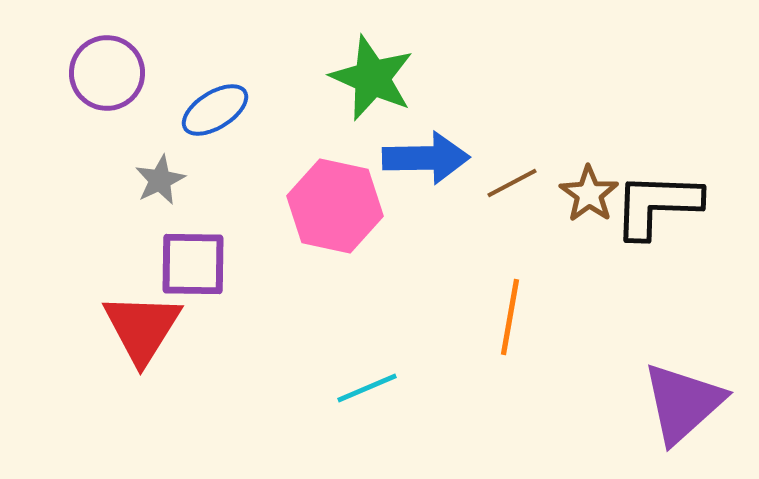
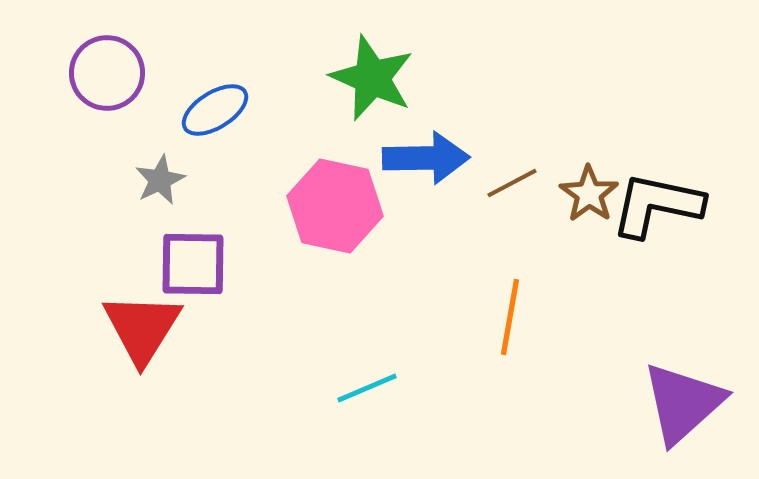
black L-shape: rotated 10 degrees clockwise
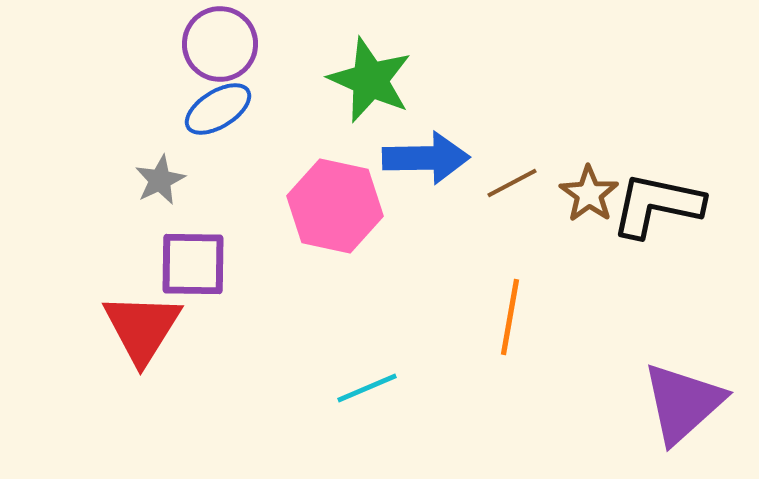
purple circle: moved 113 px right, 29 px up
green star: moved 2 px left, 2 px down
blue ellipse: moved 3 px right, 1 px up
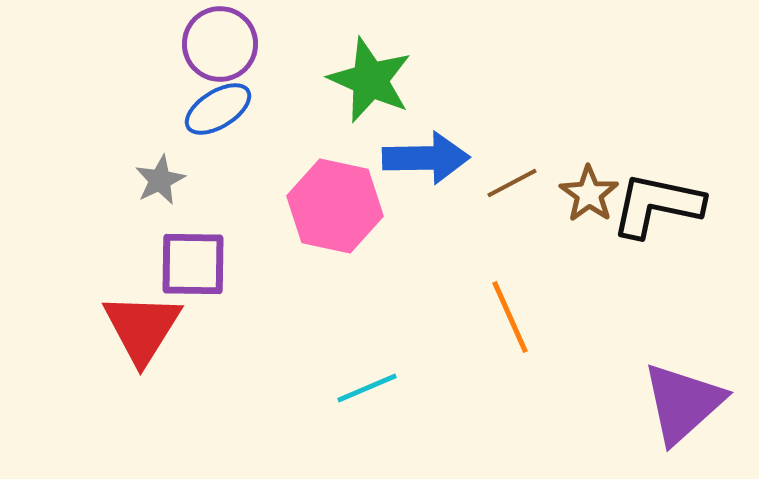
orange line: rotated 34 degrees counterclockwise
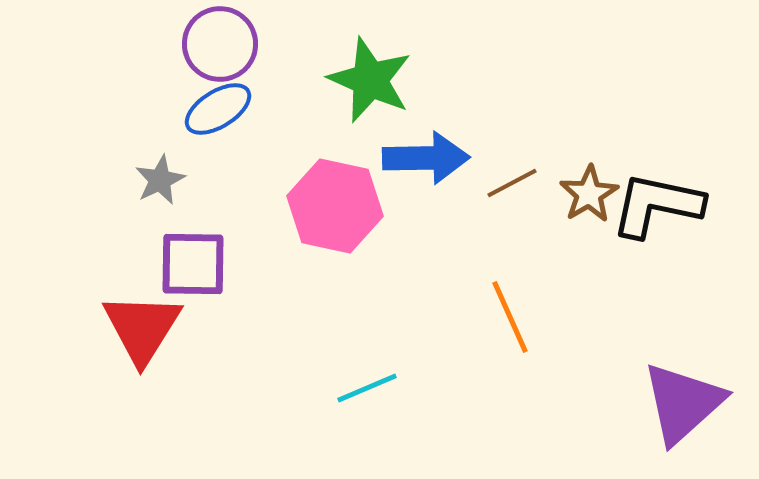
brown star: rotated 6 degrees clockwise
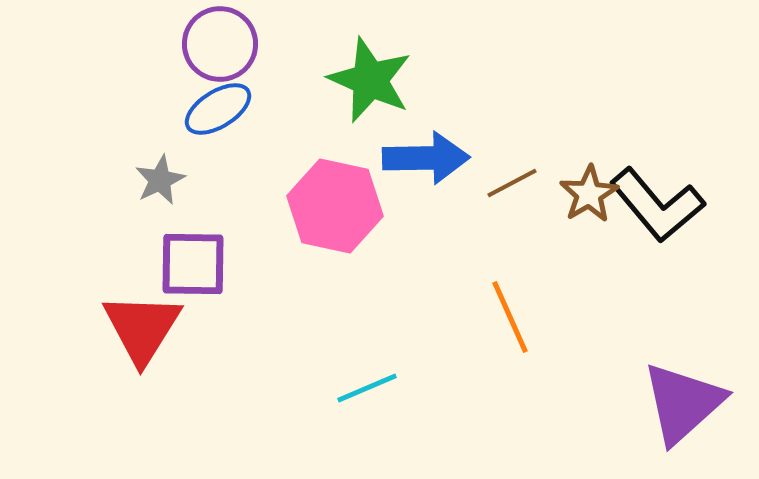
black L-shape: rotated 142 degrees counterclockwise
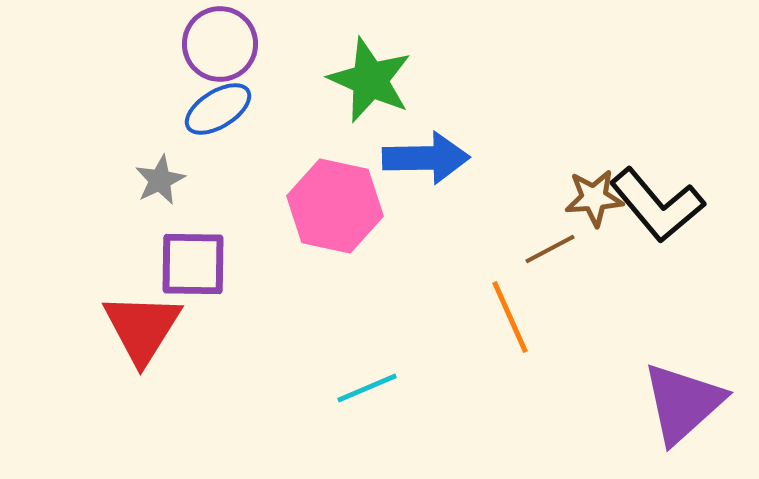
brown line: moved 38 px right, 66 px down
brown star: moved 5 px right, 4 px down; rotated 26 degrees clockwise
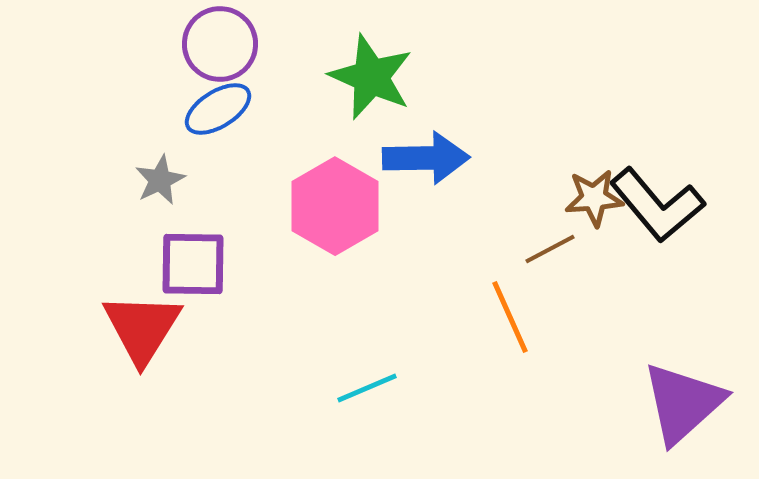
green star: moved 1 px right, 3 px up
pink hexagon: rotated 18 degrees clockwise
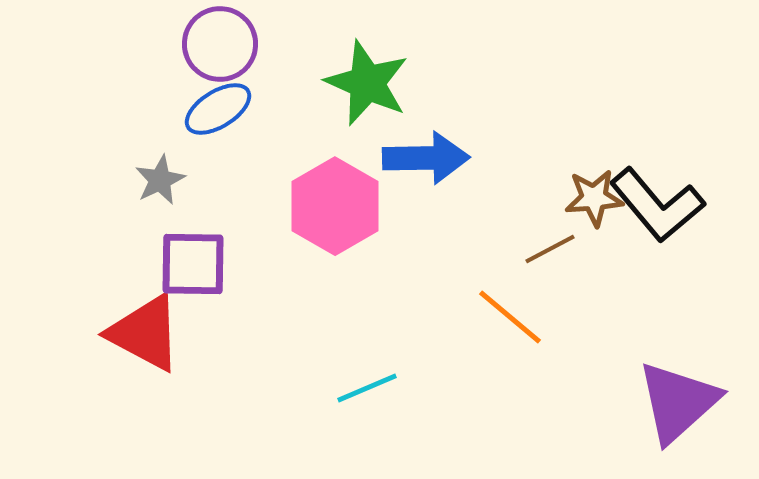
green star: moved 4 px left, 6 px down
orange line: rotated 26 degrees counterclockwise
red triangle: moved 3 px right, 5 px down; rotated 34 degrees counterclockwise
purple triangle: moved 5 px left, 1 px up
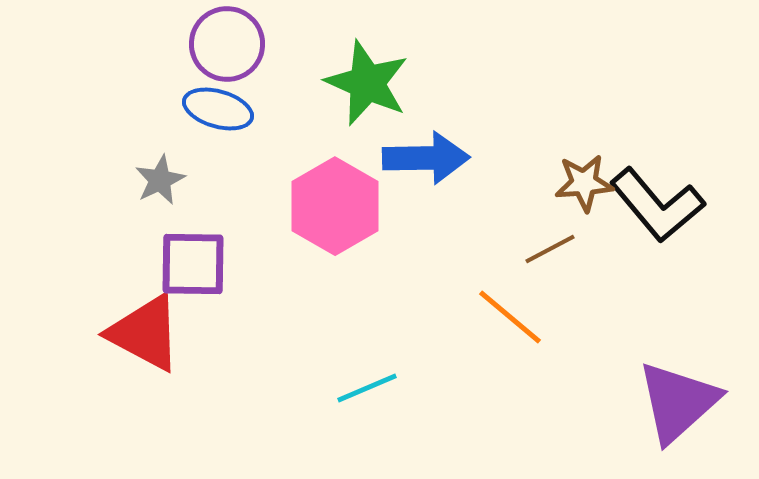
purple circle: moved 7 px right
blue ellipse: rotated 48 degrees clockwise
brown star: moved 10 px left, 15 px up
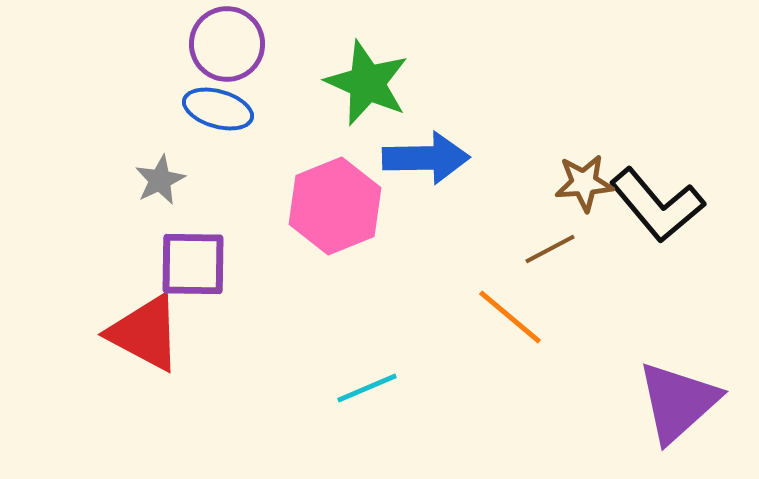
pink hexagon: rotated 8 degrees clockwise
